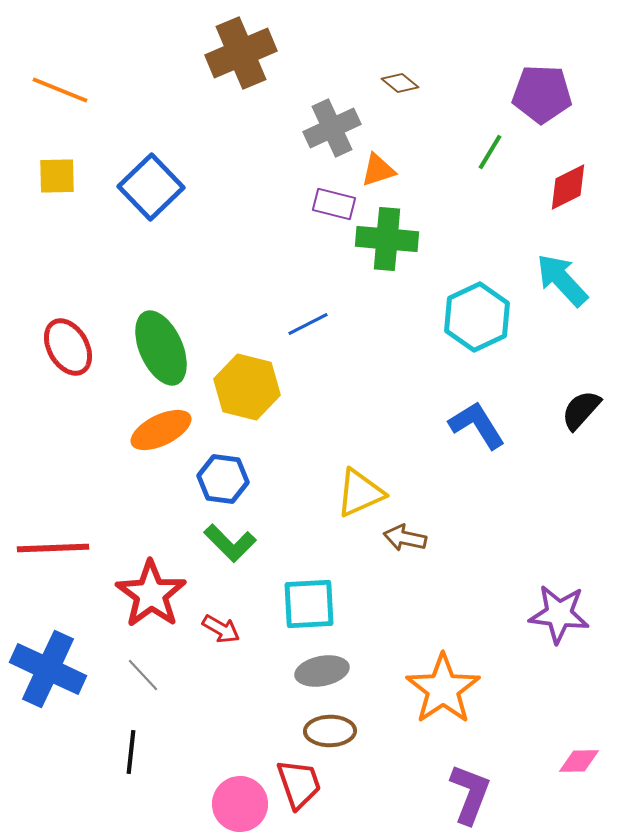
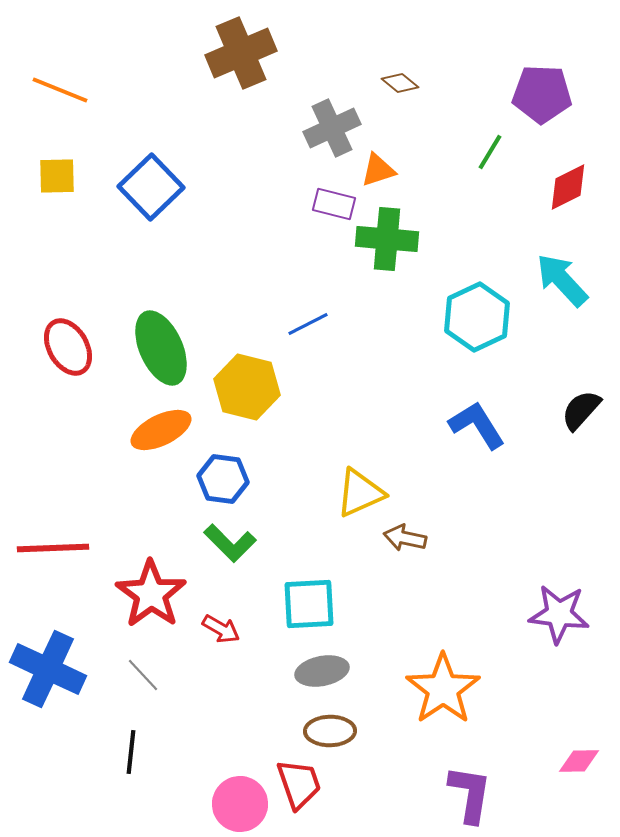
purple L-shape: rotated 12 degrees counterclockwise
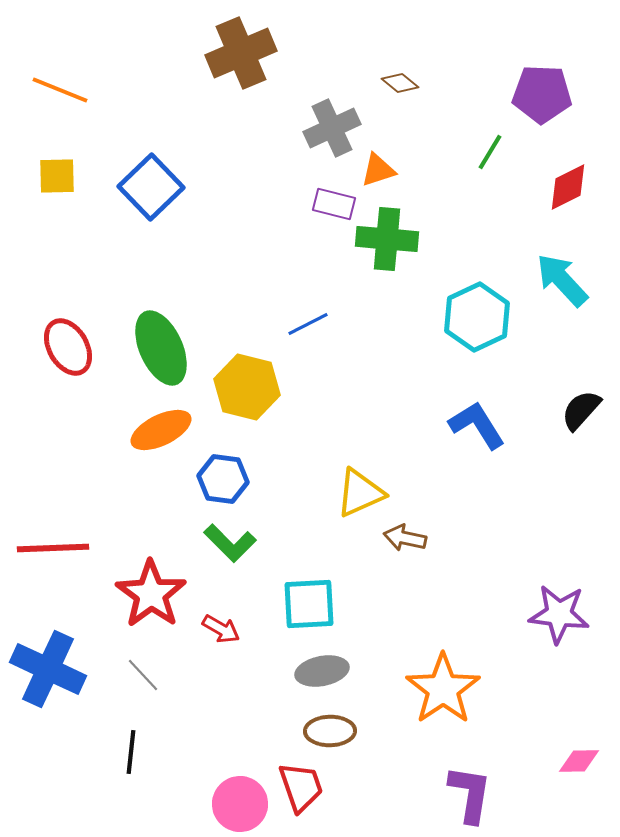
red trapezoid: moved 2 px right, 3 px down
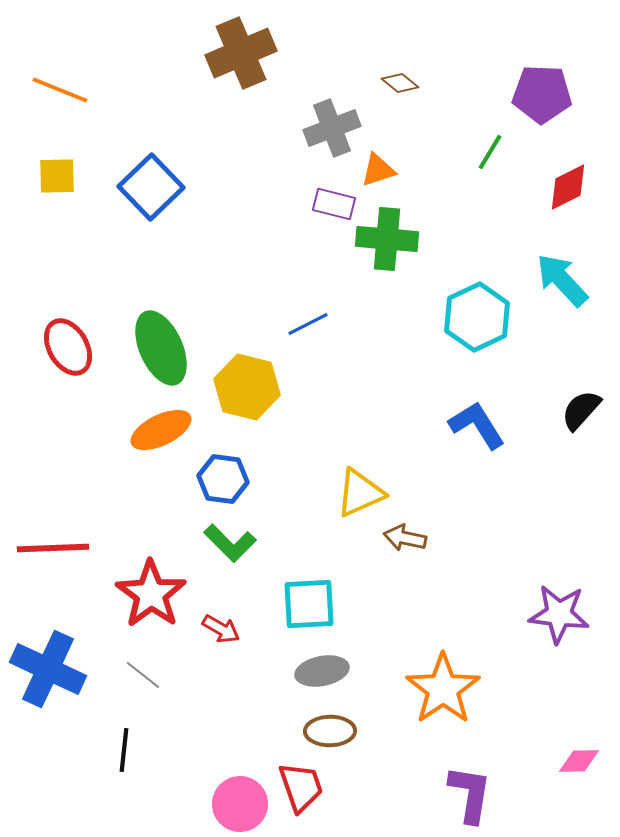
gray cross: rotated 4 degrees clockwise
gray line: rotated 9 degrees counterclockwise
black line: moved 7 px left, 2 px up
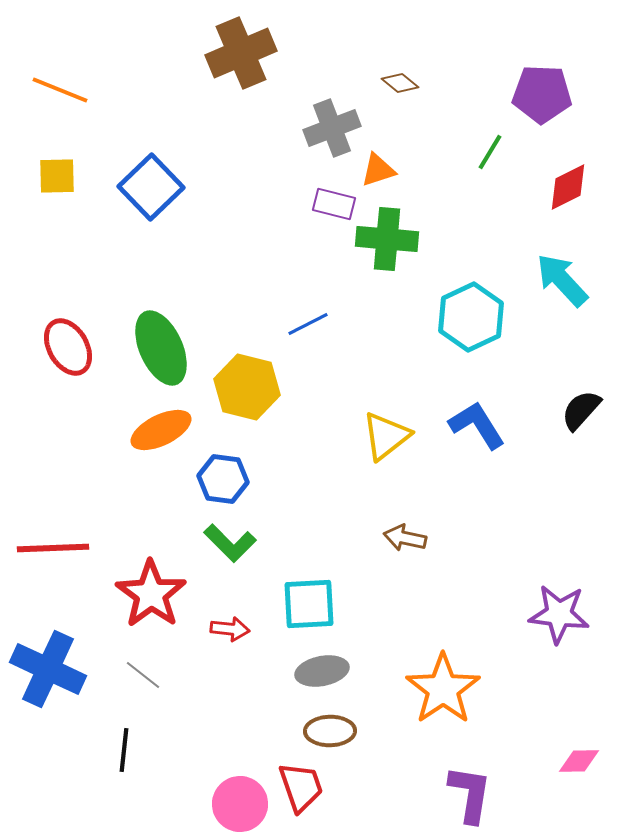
cyan hexagon: moved 6 px left
yellow triangle: moved 26 px right, 57 px up; rotated 14 degrees counterclockwise
red arrow: moved 9 px right; rotated 24 degrees counterclockwise
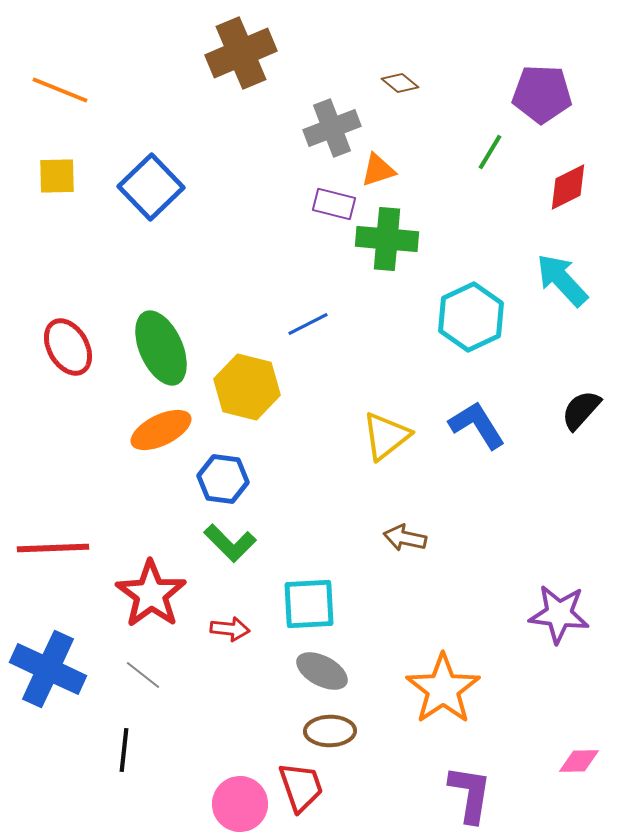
gray ellipse: rotated 39 degrees clockwise
